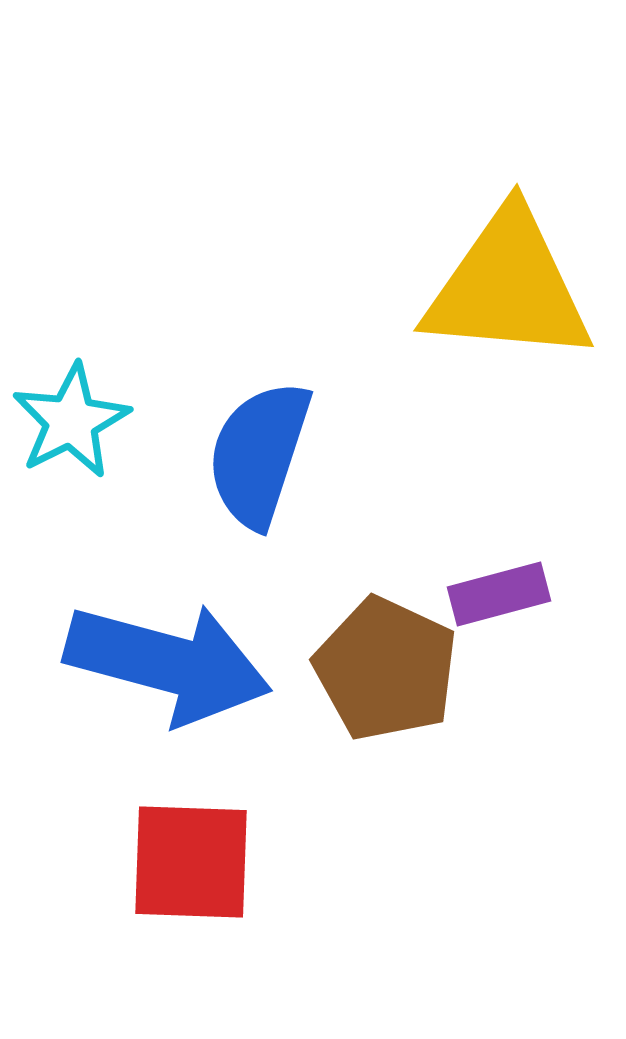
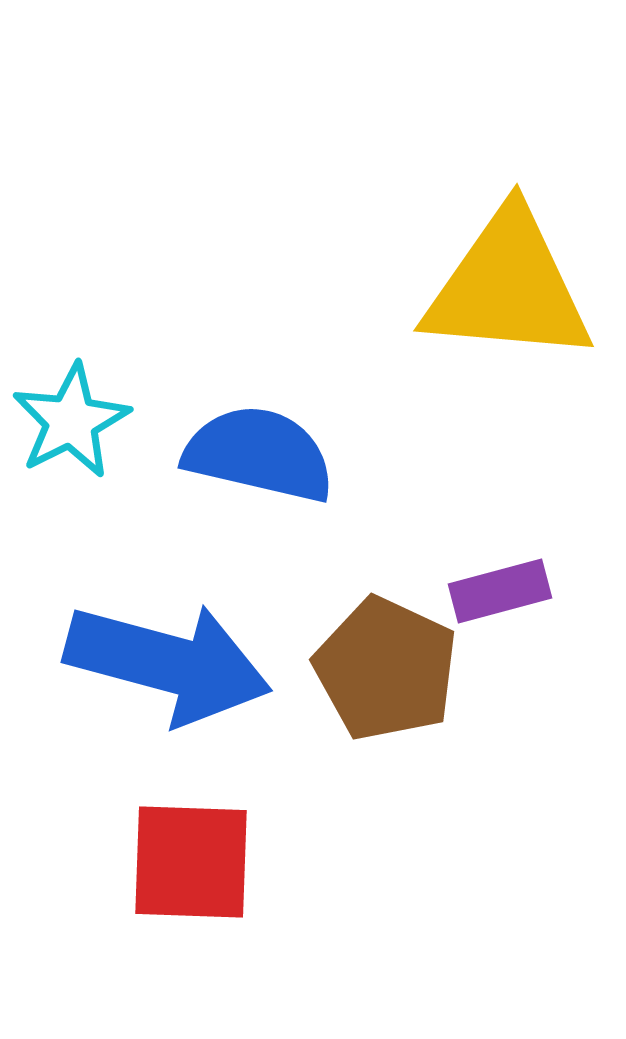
blue semicircle: rotated 85 degrees clockwise
purple rectangle: moved 1 px right, 3 px up
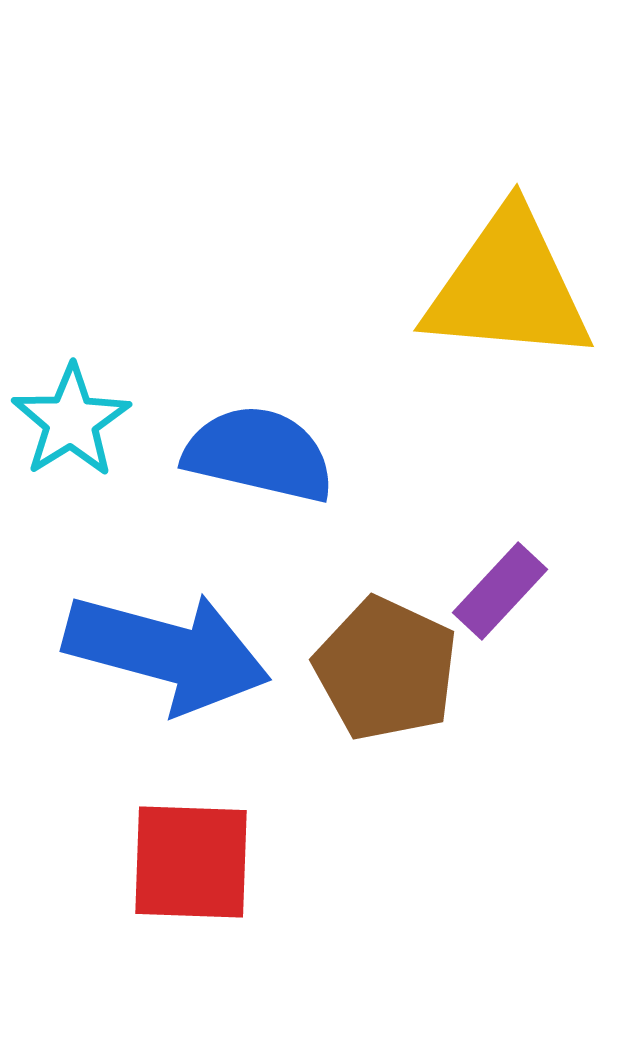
cyan star: rotated 5 degrees counterclockwise
purple rectangle: rotated 32 degrees counterclockwise
blue arrow: moved 1 px left, 11 px up
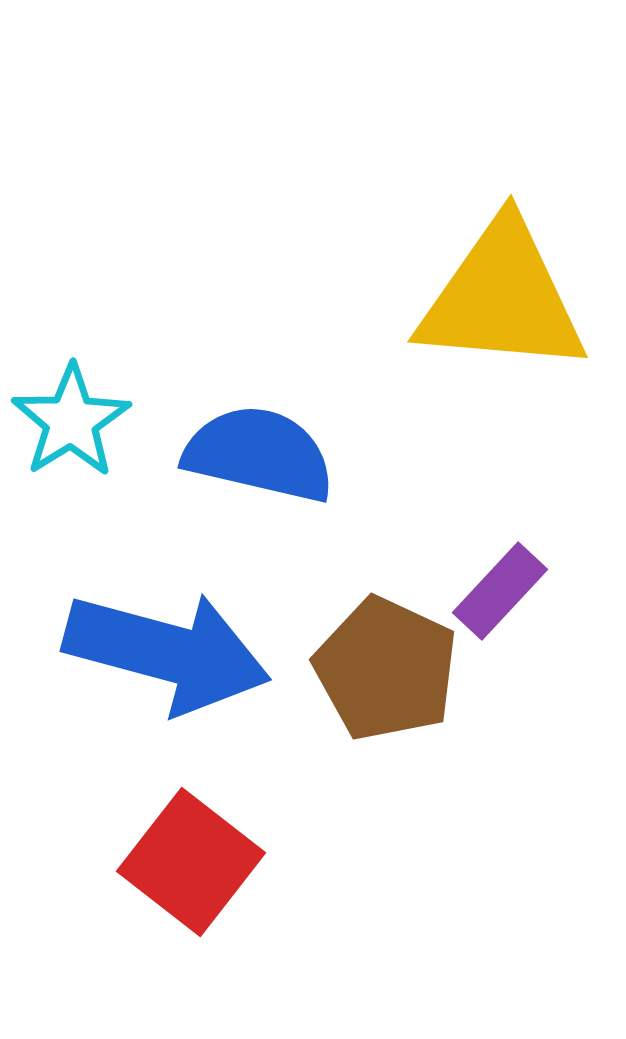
yellow triangle: moved 6 px left, 11 px down
red square: rotated 36 degrees clockwise
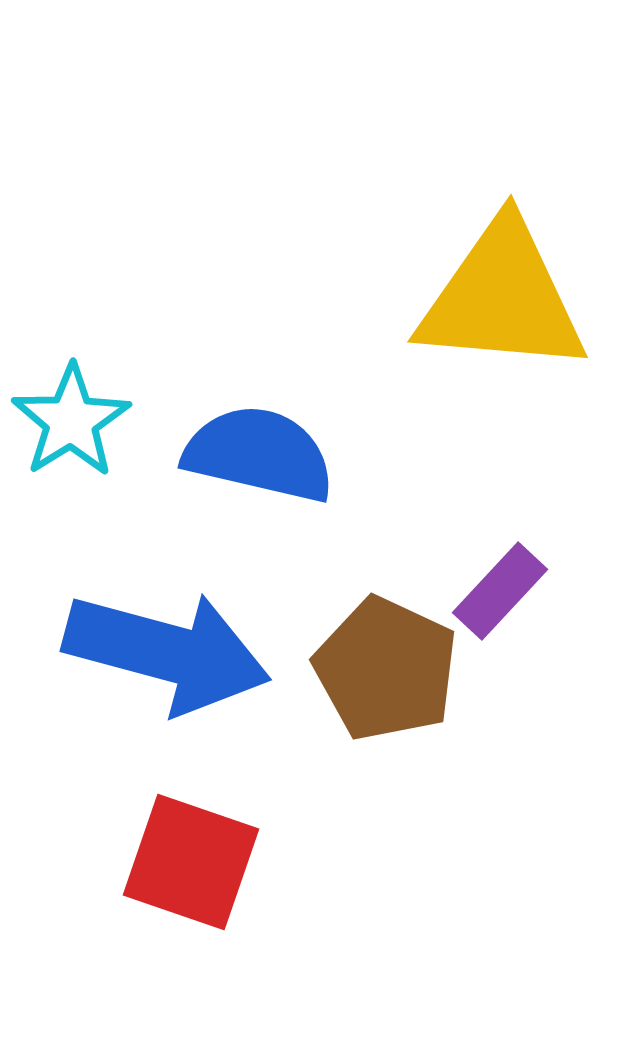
red square: rotated 19 degrees counterclockwise
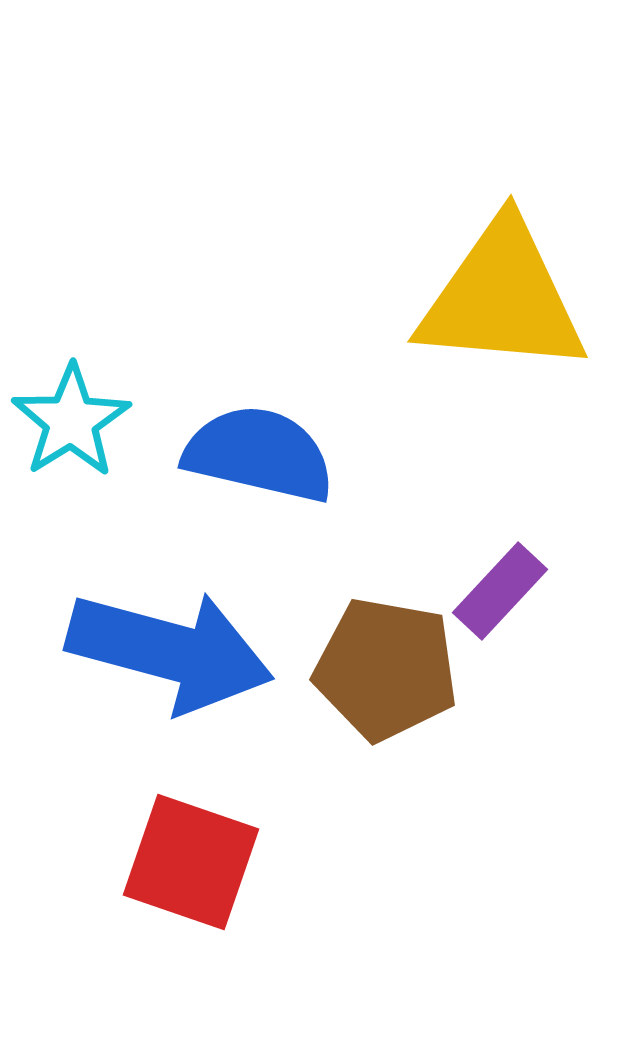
blue arrow: moved 3 px right, 1 px up
brown pentagon: rotated 15 degrees counterclockwise
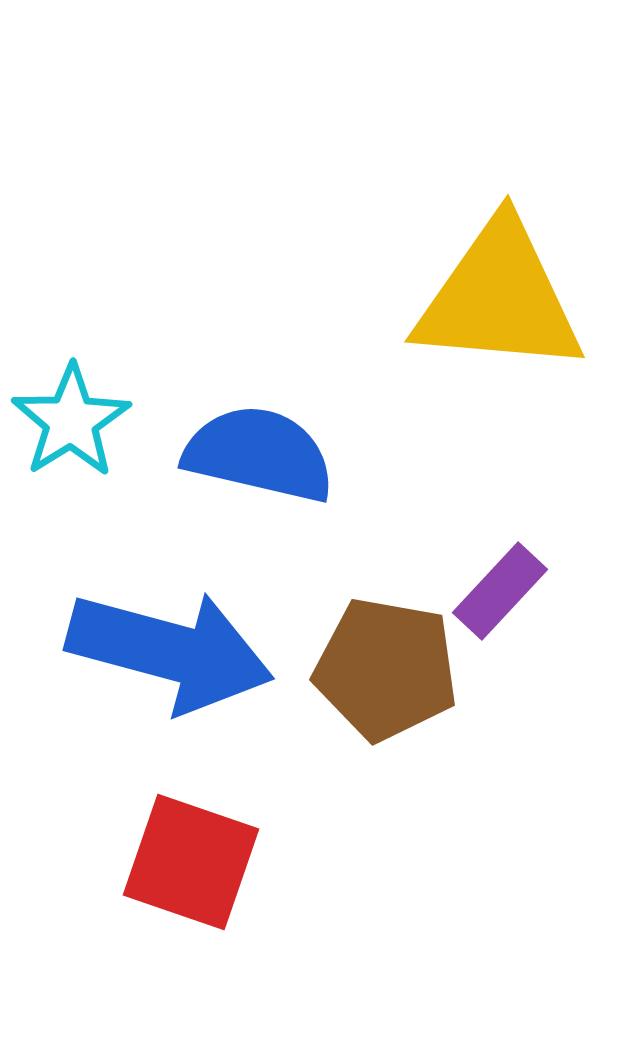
yellow triangle: moved 3 px left
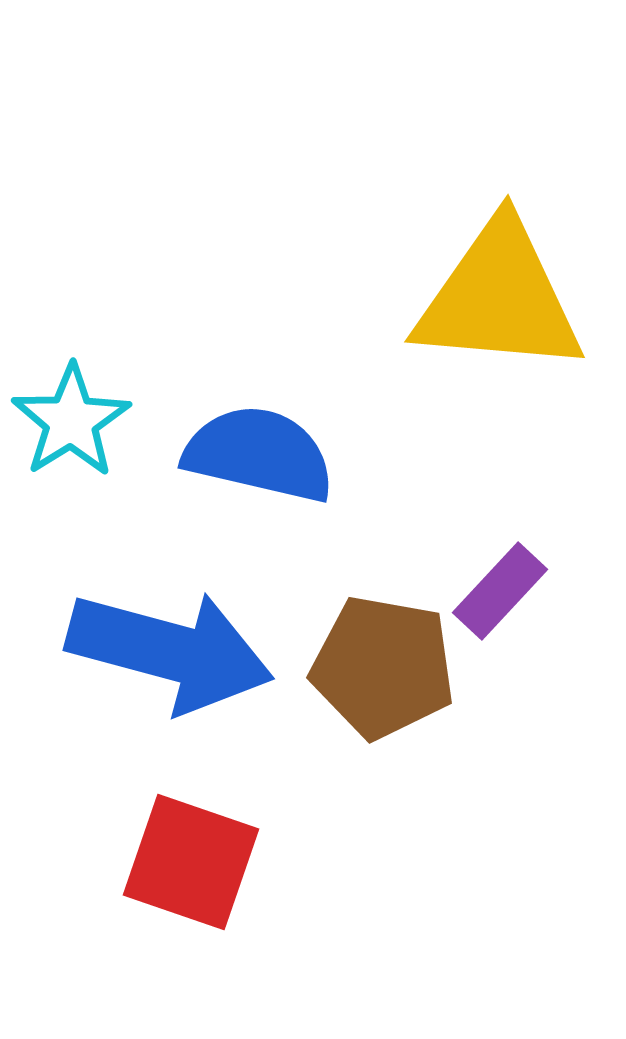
brown pentagon: moved 3 px left, 2 px up
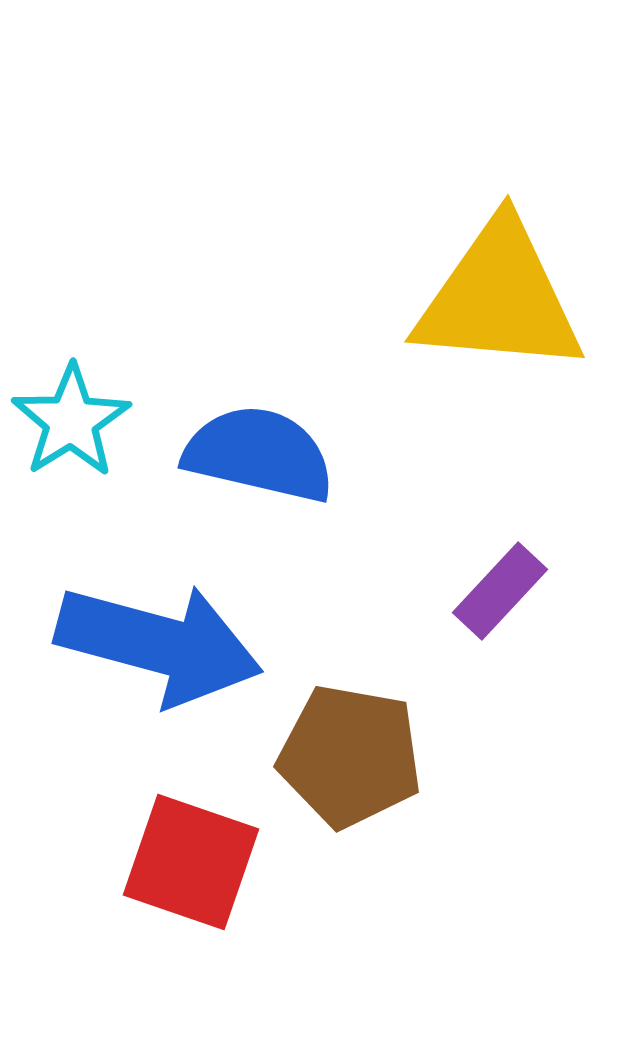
blue arrow: moved 11 px left, 7 px up
brown pentagon: moved 33 px left, 89 px down
